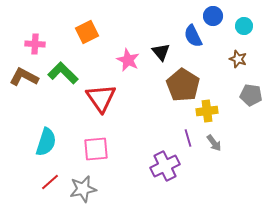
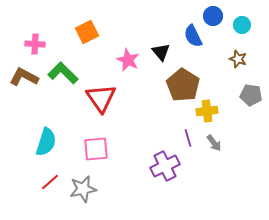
cyan circle: moved 2 px left, 1 px up
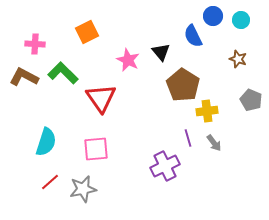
cyan circle: moved 1 px left, 5 px up
gray pentagon: moved 5 px down; rotated 15 degrees clockwise
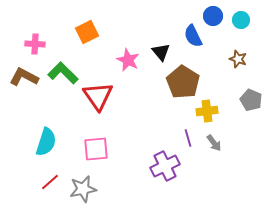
brown pentagon: moved 3 px up
red triangle: moved 3 px left, 2 px up
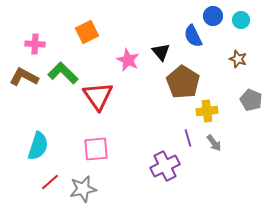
cyan semicircle: moved 8 px left, 4 px down
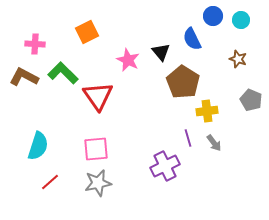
blue semicircle: moved 1 px left, 3 px down
gray star: moved 15 px right, 6 px up
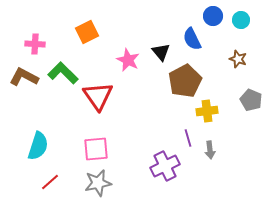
brown pentagon: moved 2 px right, 1 px up; rotated 12 degrees clockwise
gray arrow: moved 4 px left, 7 px down; rotated 30 degrees clockwise
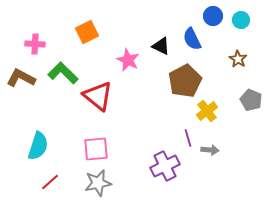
black triangle: moved 6 px up; rotated 24 degrees counterclockwise
brown star: rotated 12 degrees clockwise
brown L-shape: moved 3 px left, 1 px down
red triangle: rotated 16 degrees counterclockwise
yellow cross: rotated 30 degrees counterclockwise
gray arrow: rotated 78 degrees counterclockwise
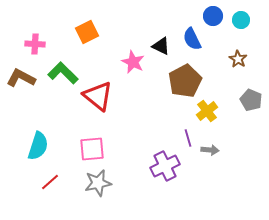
pink star: moved 5 px right, 2 px down
pink square: moved 4 px left
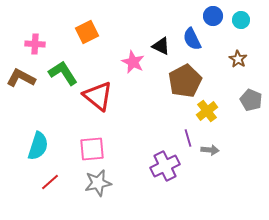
green L-shape: rotated 12 degrees clockwise
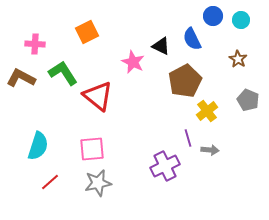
gray pentagon: moved 3 px left
